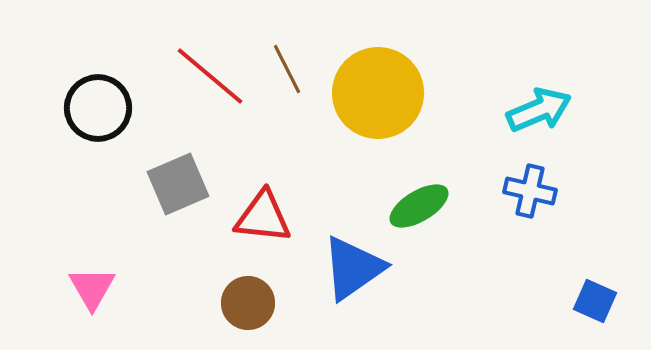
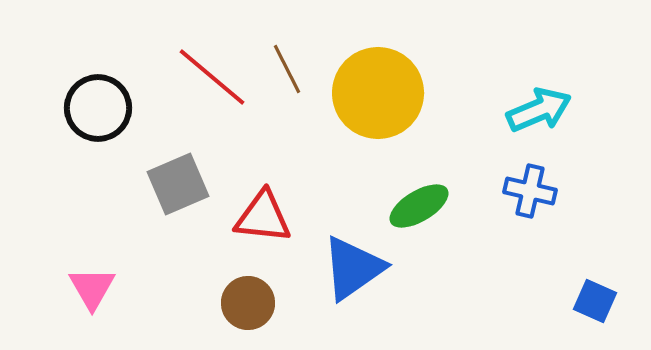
red line: moved 2 px right, 1 px down
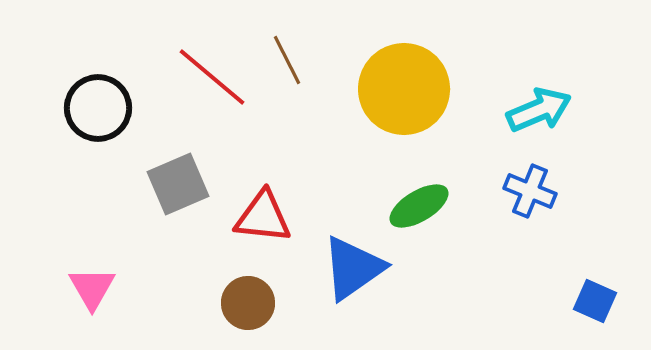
brown line: moved 9 px up
yellow circle: moved 26 px right, 4 px up
blue cross: rotated 9 degrees clockwise
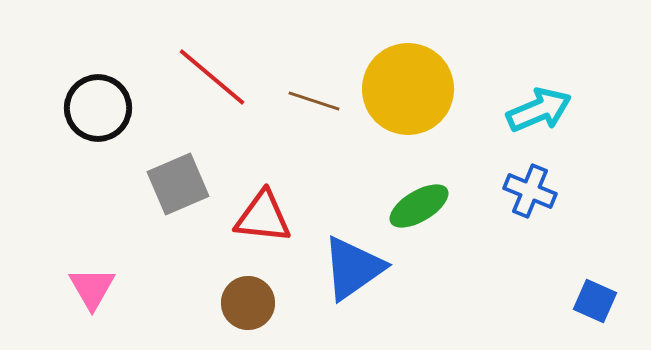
brown line: moved 27 px right, 41 px down; rotated 45 degrees counterclockwise
yellow circle: moved 4 px right
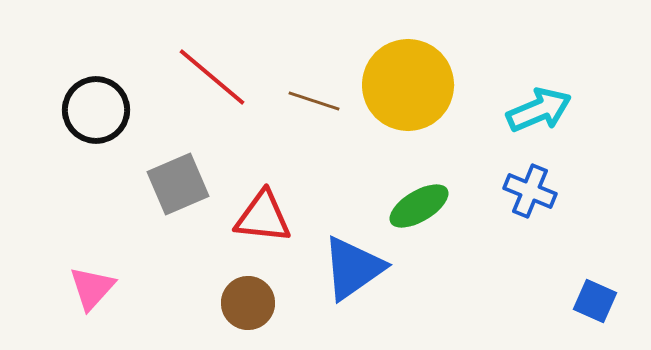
yellow circle: moved 4 px up
black circle: moved 2 px left, 2 px down
pink triangle: rotated 12 degrees clockwise
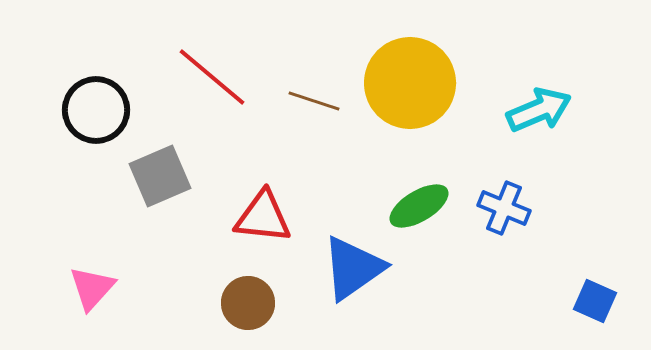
yellow circle: moved 2 px right, 2 px up
gray square: moved 18 px left, 8 px up
blue cross: moved 26 px left, 17 px down
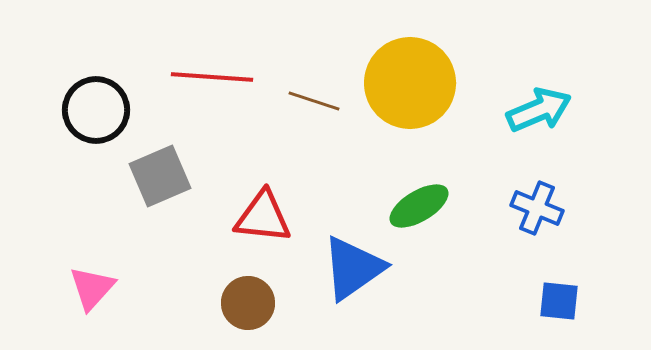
red line: rotated 36 degrees counterclockwise
blue cross: moved 33 px right
blue square: moved 36 px left; rotated 18 degrees counterclockwise
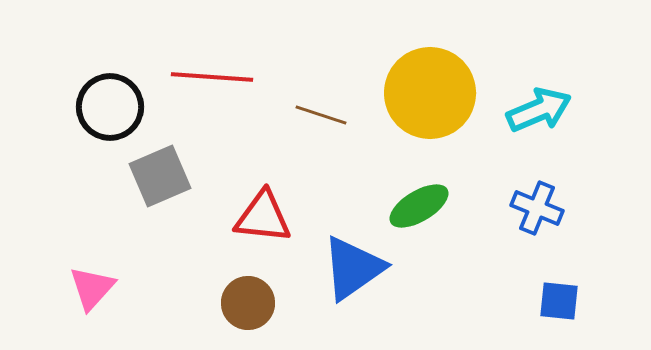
yellow circle: moved 20 px right, 10 px down
brown line: moved 7 px right, 14 px down
black circle: moved 14 px right, 3 px up
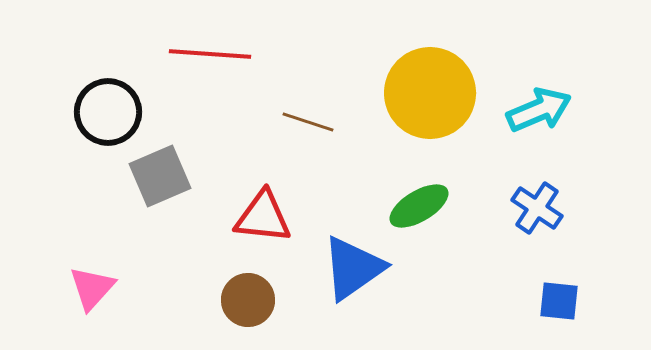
red line: moved 2 px left, 23 px up
black circle: moved 2 px left, 5 px down
brown line: moved 13 px left, 7 px down
blue cross: rotated 12 degrees clockwise
brown circle: moved 3 px up
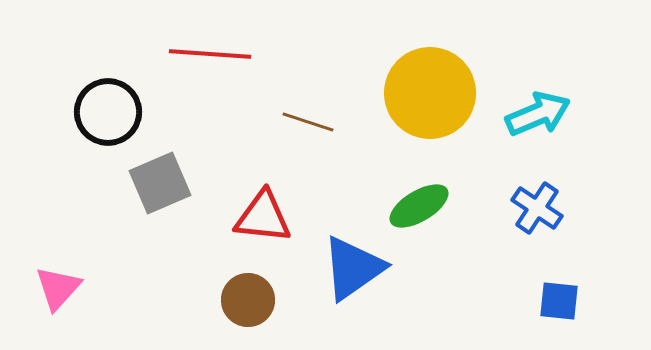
cyan arrow: moved 1 px left, 4 px down
gray square: moved 7 px down
pink triangle: moved 34 px left
